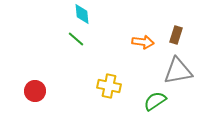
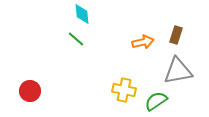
orange arrow: rotated 20 degrees counterclockwise
yellow cross: moved 15 px right, 4 px down
red circle: moved 5 px left
green semicircle: moved 1 px right
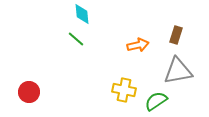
orange arrow: moved 5 px left, 3 px down
red circle: moved 1 px left, 1 px down
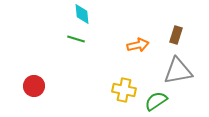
green line: rotated 24 degrees counterclockwise
red circle: moved 5 px right, 6 px up
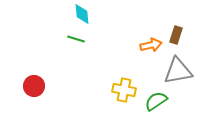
orange arrow: moved 13 px right
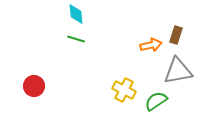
cyan diamond: moved 6 px left
yellow cross: rotated 15 degrees clockwise
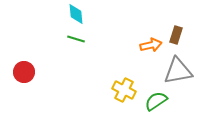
red circle: moved 10 px left, 14 px up
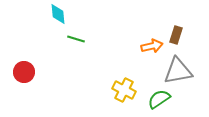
cyan diamond: moved 18 px left
orange arrow: moved 1 px right, 1 px down
green semicircle: moved 3 px right, 2 px up
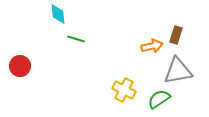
red circle: moved 4 px left, 6 px up
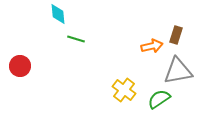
yellow cross: rotated 10 degrees clockwise
